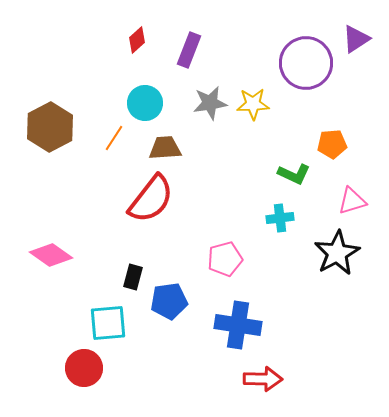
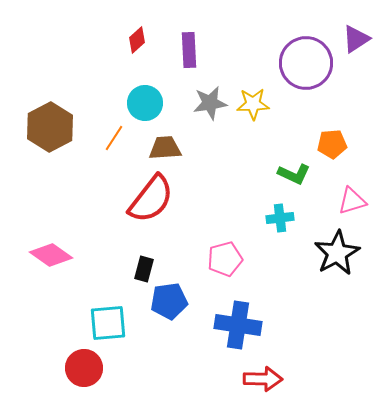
purple rectangle: rotated 24 degrees counterclockwise
black rectangle: moved 11 px right, 8 px up
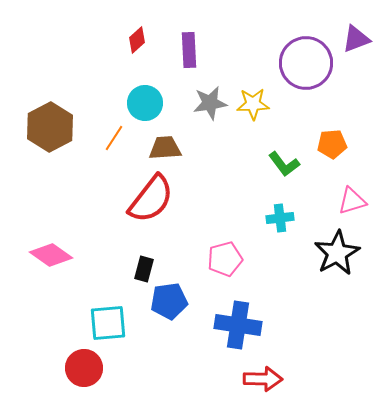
purple triangle: rotated 12 degrees clockwise
green L-shape: moved 10 px left, 10 px up; rotated 28 degrees clockwise
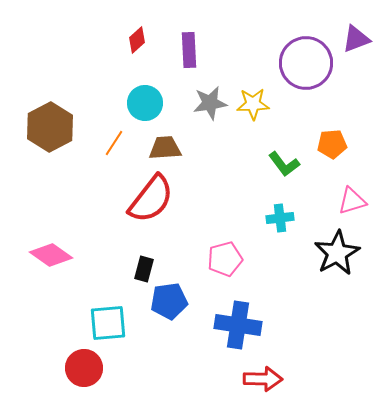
orange line: moved 5 px down
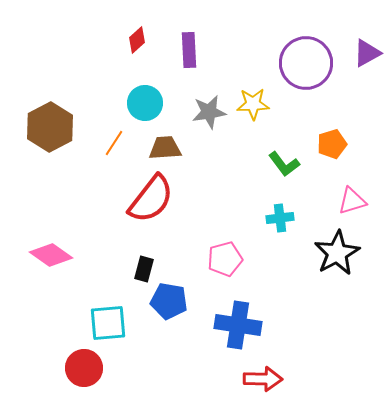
purple triangle: moved 11 px right, 14 px down; rotated 8 degrees counterclockwise
gray star: moved 1 px left, 9 px down
orange pentagon: rotated 12 degrees counterclockwise
blue pentagon: rotated 18 degrees clockwise
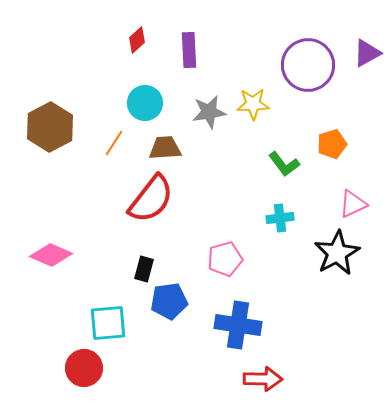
purple circle: moved 2 px right, 2 px down
pink triangle: moved 1 px right, 3 px down; rotated 8 degrees counterclockwise
pink diamond: rotated 12 degrees counterclockwise
blue pentagon: rotated 18 degrees counterclockwise
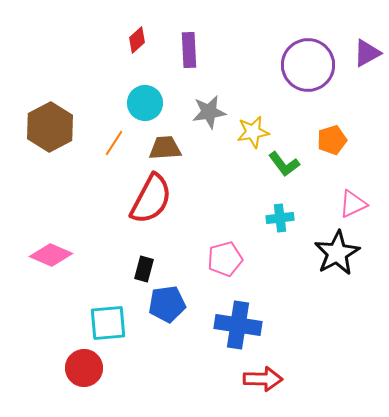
yellow star: moved 28 px down; rotated 8 degrees counterclockwise
orange pentagon: moved 4 px up
red semicircle: rotated 10 degrees counterclockwise
blue pentagon: moved 2 px left, 3 px down
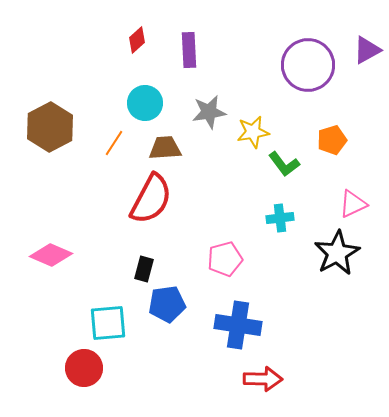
purple triangle: moved 3 px up
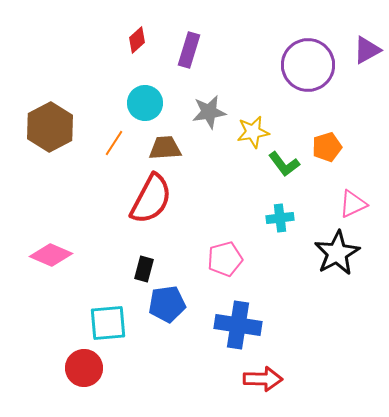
purple rectangle: rotated 20 degrees clockwise
orange pentagon: moved 5 px left, 7 px down
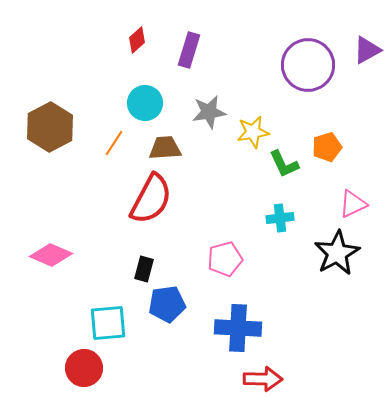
green L-shape: rotated 12 degrees clockwise
blue cross: moved 3 px down; rotated 6 degrees counterclockwise
